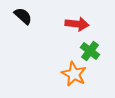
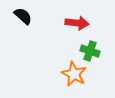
red arrow: moved 1 px up
green cross: rotated 18 degrees counterclockwise
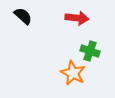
red arrow: moved 5 px up
orange star: moved 1 px left, 1 px up
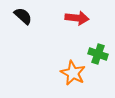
green cross: moved 8 px right, 3 px down
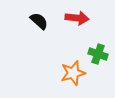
black semicircle: moved 16 px right, 5 px down
orange star: rotated 30 degrees clockwise
